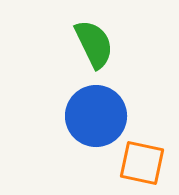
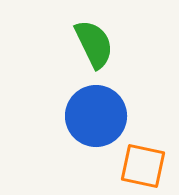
orange square: moved 1 px right, 3 px down
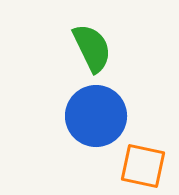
green semicircle: moved 2 px left, 4 px down
